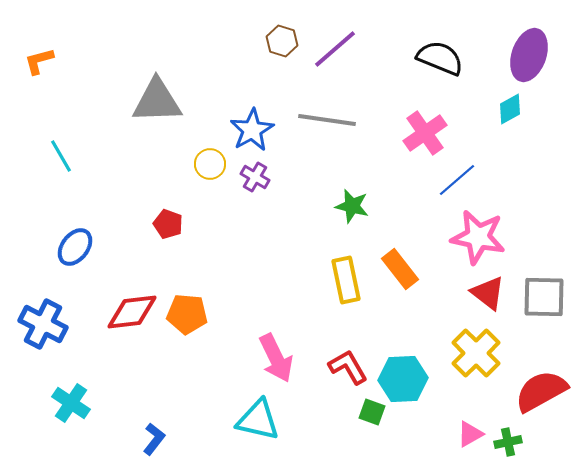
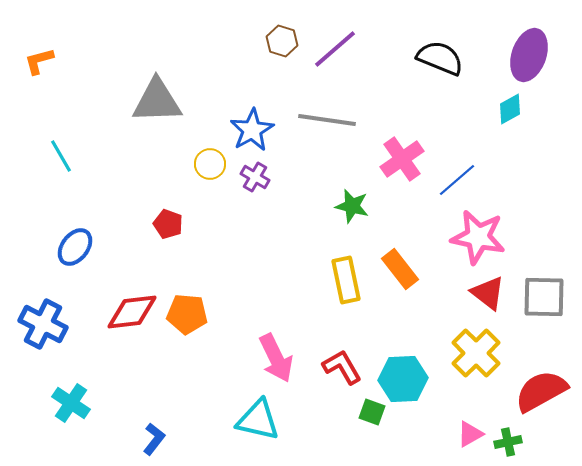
pink cross: moved 23 px left, 26 px down
red L-shape: moved 6 px left
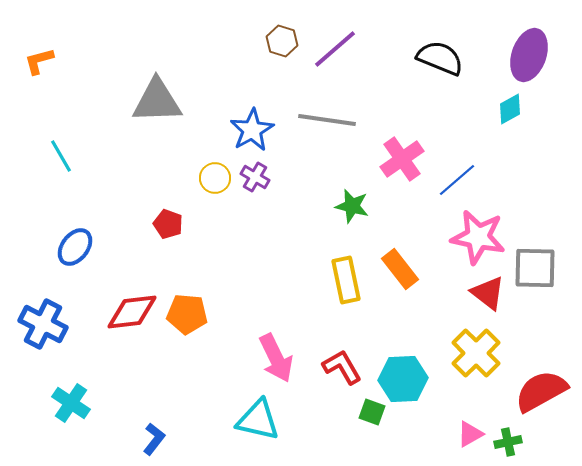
yellow circle: moved 5 px right, 14 px down
gray square: moved 9 px left, 29 px up
